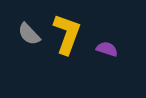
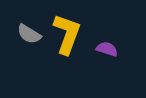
gray semicircle: rotated 15 degrees counterclockwise
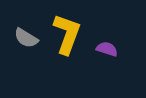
gray semicircle: moved 3 px left, 4 px down
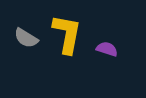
yellow L-shape: rotated 9 degrees counterclockwise
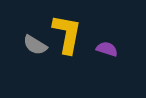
gray semicircle: moved 9 px right, 7 px down
